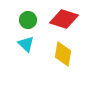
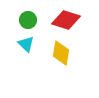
red diamond: moved 2 px right, 1 px down
yellow diamond: moved 2 px left, 1 px up
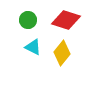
cyan triangle: moved 7 px right, 3 px down; rotated 18 degrees counterclockwise
yellow diamond: moved 1 px right; rotated 30 degrees clockwise
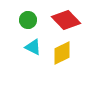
red diamond: rotated 28 degrees clockwise
yellow diamond: rotated 25 degrees clockwise
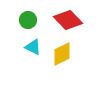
red diamond: moved 2 px right
yellow diamond: moved 1 px down
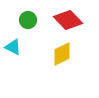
cyan triangle: moved 20 px left
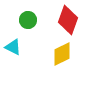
red diamond: rotated 64 degrees clockwise
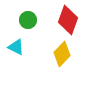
cyan triangle: moved 3 px right
yellow diamond: rotated 20 degrees counterclockwise
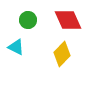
red diamond: rotated 44 degrees counterclockwise
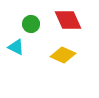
green circle: moved 3 px right, 4 px down
yellow diamond: moved 1 px right, 1 px down; rotated 70 degrees clockwise
